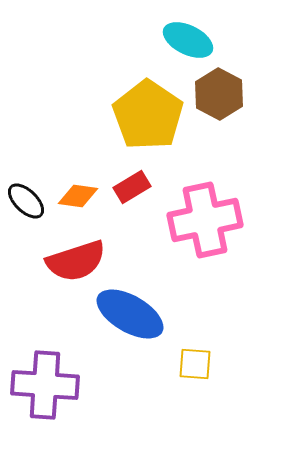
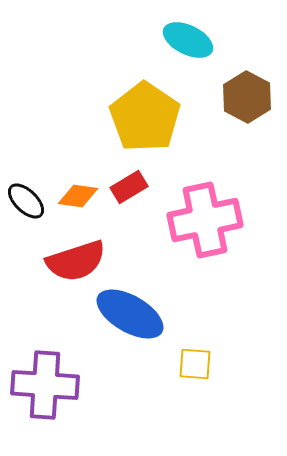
brown hexagon: moved 28 px right, 3 px down
yellow pentagon: moved 3 px left, 2 px down
red rectangle: moved 3 px left
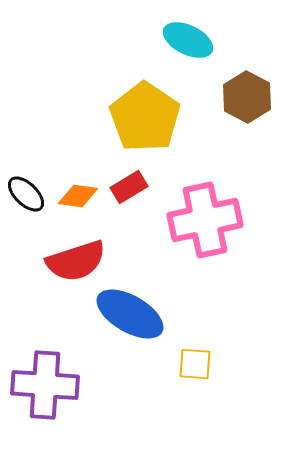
black ellipse: moved 7 px up
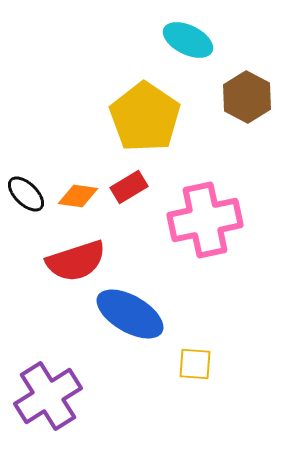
purple cross: moved 3 px right, 11 px down; rotated 36 degrees counterclockwise
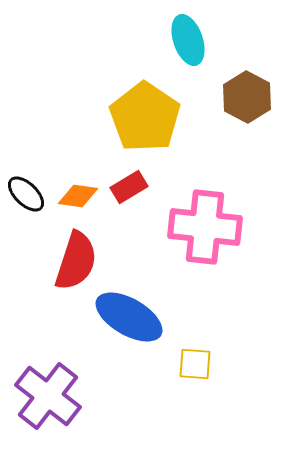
cyan ellipse: rotated 45 degrees clockwise
pink cross: moved 7 px down; rotated 18 degrees clockwise
red semicircle: rotated 54 degrees counterclockwise
blue ellipse: moved 1 px left, 3 px down
purple cross: rotated 20 degrees counterclockwise
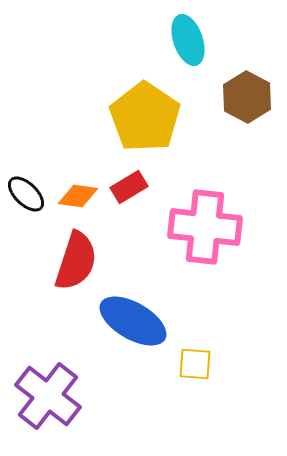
blue ellipse: moved 4 px right, 4 px down
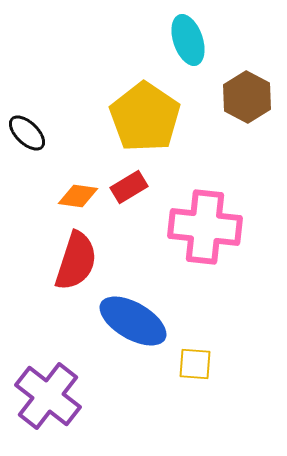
black ellipse: moved 1 px right, 61 px up
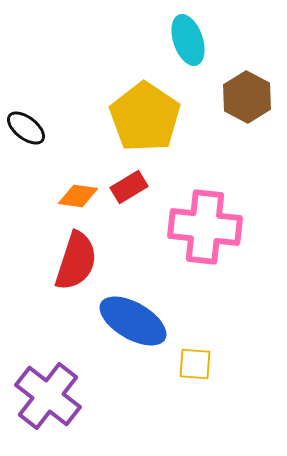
black ellipse: moved 1 px left, 5 px up; rotated 6 degrees counterclockwise
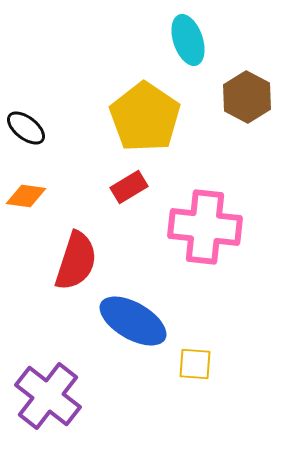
orange diamond: moved 52 px left
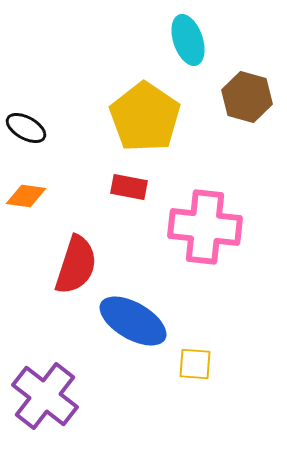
brown hexagon: rotated 12 degrees counterclockwise
black ellipse: rotated 9 degrees counterclockwise
red rectangle: rotated 42 degrees clockwise
red semicircle: moved 4 px down
purple cross: moved 3 px left
